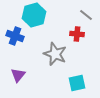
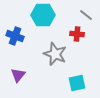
cyan hexagon: moved 9 px right; rotated 15 degrees clockwise
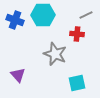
gray line: rotated 64 degrees counterclockwise
blue cross: moved 16 px up
purple triangle: rotated 21 degrees counterclockwise
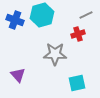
cyan hexagon: moved 1 px left; rotated 15 degrees counterclockwise
red cross: moved 1 px right; rotated 24 degrees counterclockwise
gray star: rotated 20 degrees counterclockwise
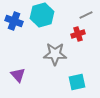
blue cross: moved 1 px left, 1 px down
cyan square: moved 1 px up
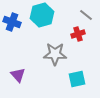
gray line: rotated 64 degrees clockwise
blue cross: moved 2 px left, 1 px down
cyan square: moved 3 px up
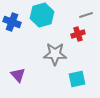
gray line: rotated 56 degrees counterclockwise
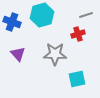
purple triangle: moved 21 px up
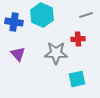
cyan hexagon: rotated 20 degrees counterclockwise
blue cross: moved 2 px right; rotated 12 degrees counterclockwise
red cross: moved 5 px down; rotated 16 degrees clockwise
gray star: moved 1 px right, 1 px up
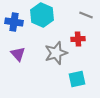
gray line: rotated 40 degrees clockwise
gray star: rotated 20 degrees counterclockwise
